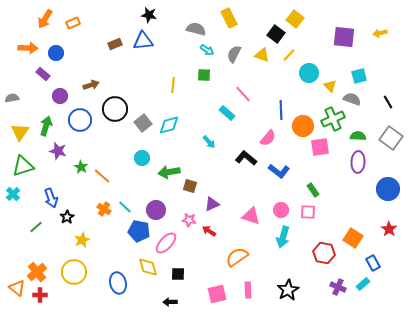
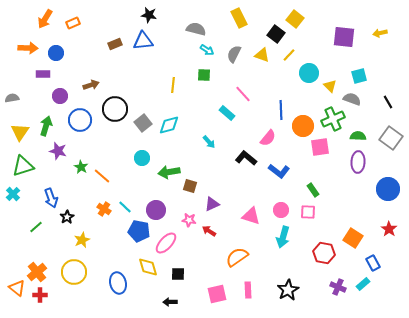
yellow rectangle at (229, 18): moved 10 px right
purple rectangle at (43, 74): rotated 40 degrees counterclockwise
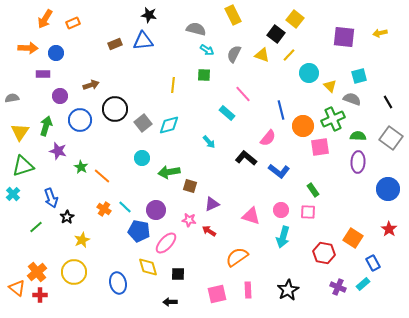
yellow rectangle at (239, 18): moved 6 px left, 3 px up
blue line at (281, 110): rotated 12 degrees counterclockwise
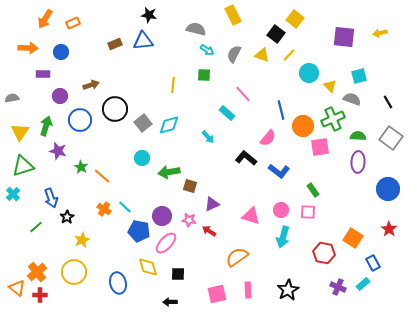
blue circle at (56, 53): moved 5 px right, 1 px up
cyan arrow at (209, 142): moved 1 px left, 5 px up
purple circle at (156, 210): moved 6 px right, 6 px down
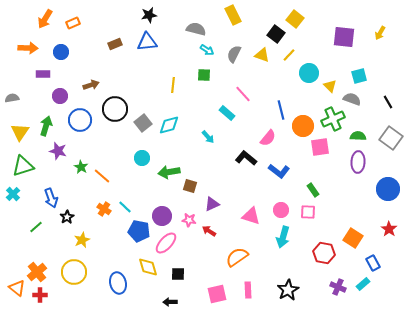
black star at (149, 15): rotated 21 degrees counterclockwise
yellow arrow at (380, 33): rotated 48 degrees counterclockwise
blue triangle at (143, 41): moved 4 px right, 1 px down
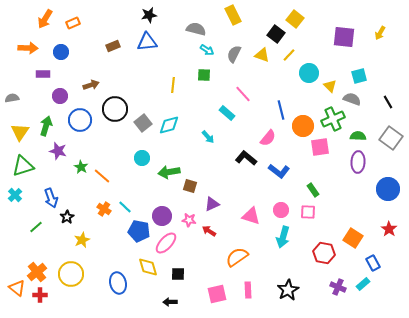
brown rectangle at (115, 44): moved 2 px left, 2 px down
cyan cross at (13, 194): moved 2 px right, 1 px down
yellow circle at (74, 272): moved 3 px left, 2 px down
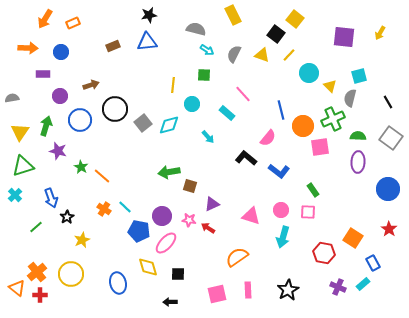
gray semicircle at (352, 99): moved 2 px left, 1 px up; rotated 96 degrees counterclockwise
cyan circle at (142, 158): moved 50 px right, 54 px up
red arrow at (209, 231): moved 1 px left, 3 px up
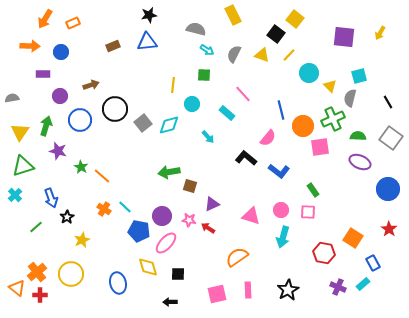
orange arrow at (28, 48): moved 2 px right, 2 px up
purple ellipse at (358, 162): moved 2 px right; rotated 70 degrees counterclockwise
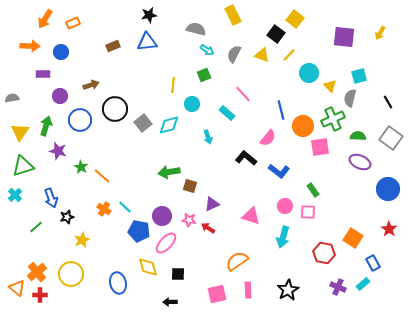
green square at (204, 75): rotated 24 degrees counterclockwise
cyan arrow at (208, 137): rotated 24 degrees clockwise
pink circle at (281, 210): moved 4 px right, 4 px up
black star at (67, 217): rotated 16 degrees clockwise
orange semicircle at (237, 257): moved 4 px down
